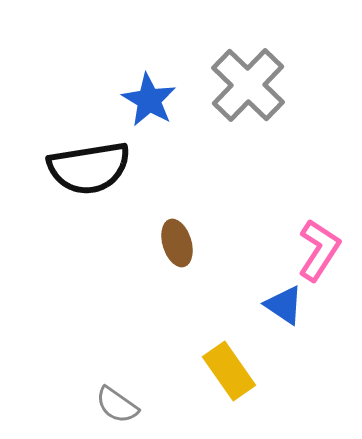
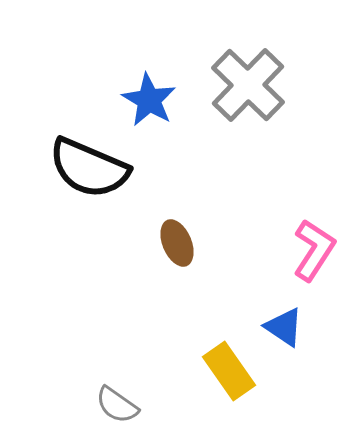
black semicircle: rotated 32 degrees clockwise
brown ellipse: rotated 6 degrees counterclockwise
pink L-shape: moved 5 px left
blue triangle: moved 22 px down
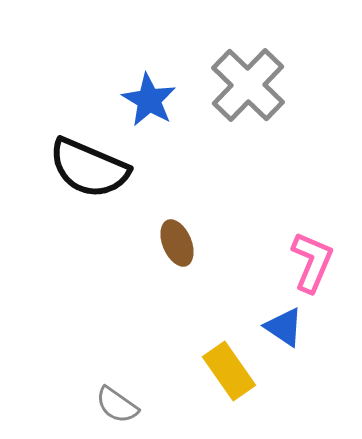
pink L-shape: moved 2 px left, 12 px down; rotated 10 degrees counterclockwise
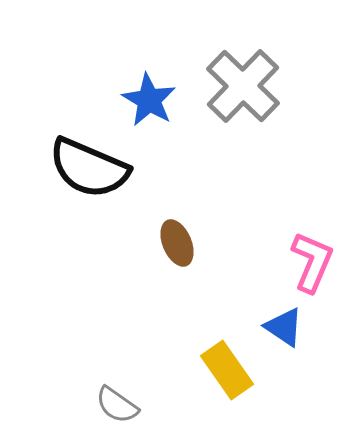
gray cross: moved 5 px left, 1 px down
yellow rectangle: moved 2 px left, 1 px up
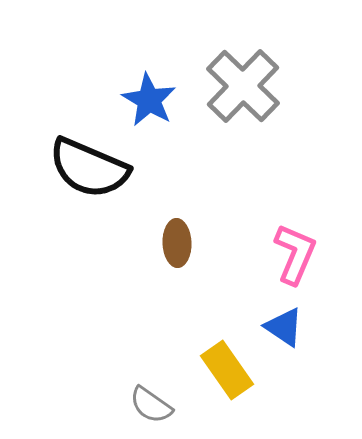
brown ellipse: rotated 21 degrees clockwise
pink L-shape: moved 17 px left, 8 px up
gray semicircle: moved 34 px right
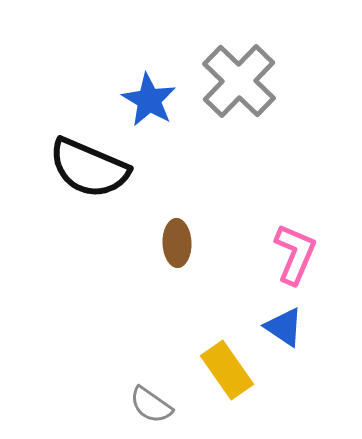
gray cross: moved 4 px left, 5 px up
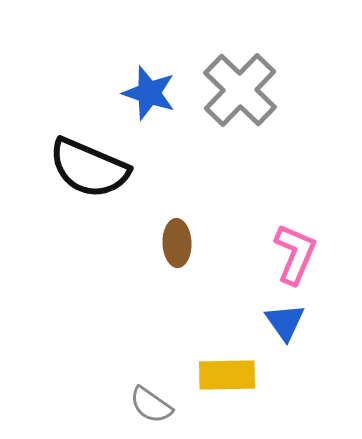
gray cross: moved 1 px right, 9 px down
blue star: moved 7 px up; rotated 12 degrees counterclockwise
blue triangle: moved 1 px right, 5 px up; rotated 21 degrees clockwise
yellow rectangle: moved 5 px down; rotated 56 degrees counterclockwise
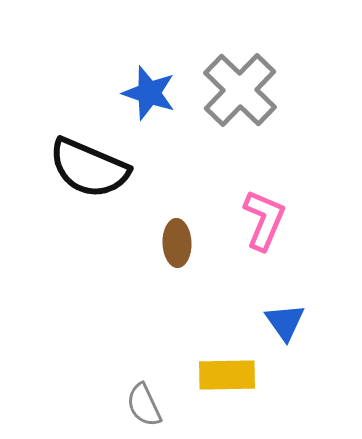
pink L-shape: moved 31 px left, 34 px up
gray semicircle: moved 7 px left; rotated 30 degrees clockwise
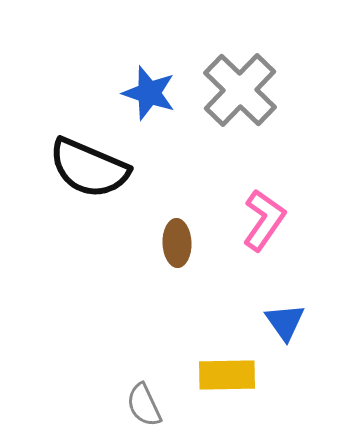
pink L-shape: rotated 12 degrees clockwise
